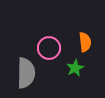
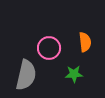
green star: moved 1 px left, 6 px down; rotated 24 degrees clockwise
gray semicircle: moved 2 px down; rotated 12 degrees clockwise
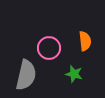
orange semicircle: moved 1 px up
green star: rotated 18 degrees clockwise
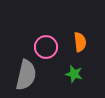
orange semicircle: moved 5 px left, 1 px down
pink circle: moved 3 px left, 1 px up
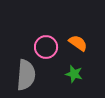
orange semicircle: moved 2 px left, 1 px down; rotated 48 degrees counterclockwise
gray semicircle: rotated 8 degrees counterclockwise
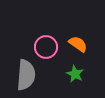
orange semicircle: moved 1 px down
green star: moved 1 px right; rotated 12 degrees clockwise
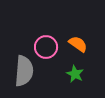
gray semicircle: moved 2 px left, 4 px up
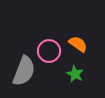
pink circle: moved 3 px right, 4 px down
gray semicircle: rotated 16 degrees clockwise
